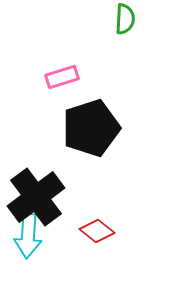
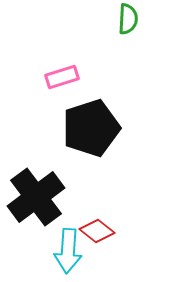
green semicircle: moved 3 px right
cyan arrow: moved 40 px right, 15 px down
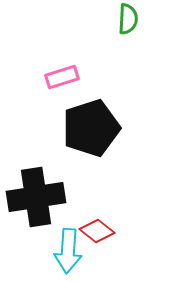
black cross: rotated 28 degrees clockwise
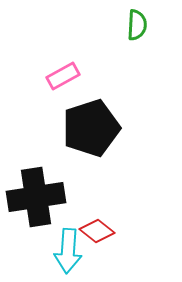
green semicircle: moved 9 px right, 6 px down
pink rectangle: moved 1 px right, 1 px up; rotated 12 degrees counterclockwise
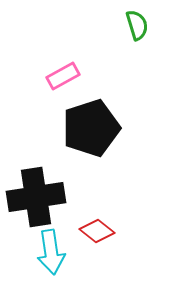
green semicircle: rotated 20 degrees counterclockwise
cyan arrow: moved 17 px left, 1 px down; rotated 12 degrees counterclockwise
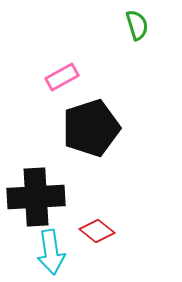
pink rectangle: moved 1 px left, 1 px down
black cross: rotated 6 degrees clockwise
